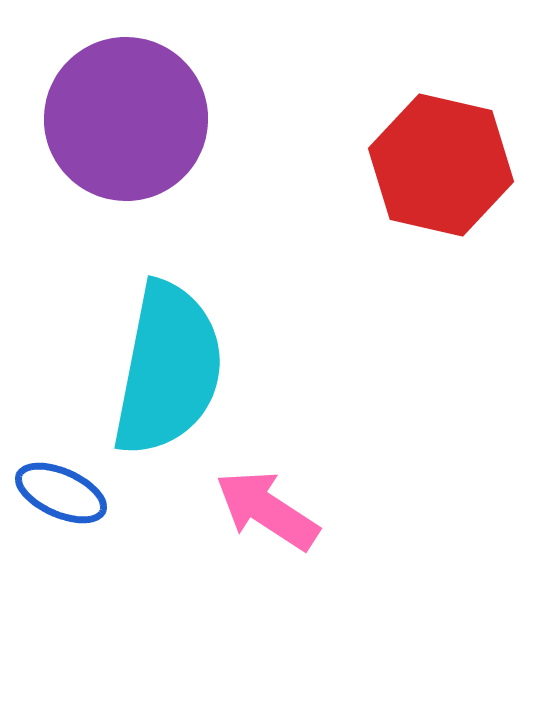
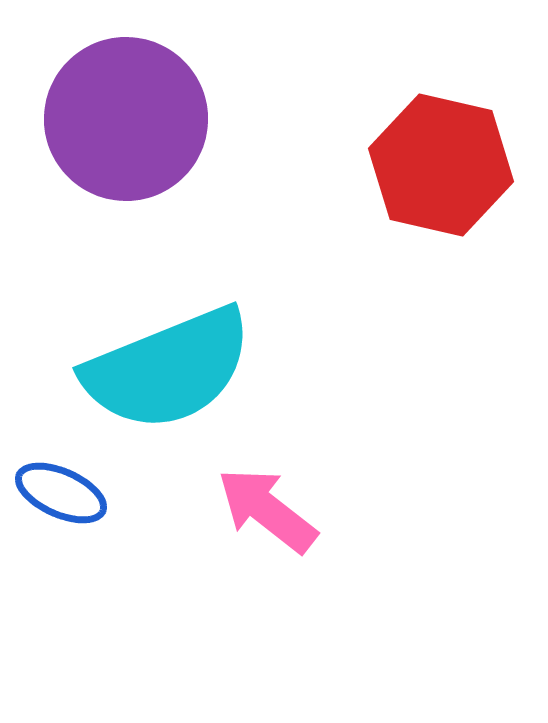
cyan semicircle: rotated 57 degrees clockwise
pink arrow: rotated 5 degrees clockwise
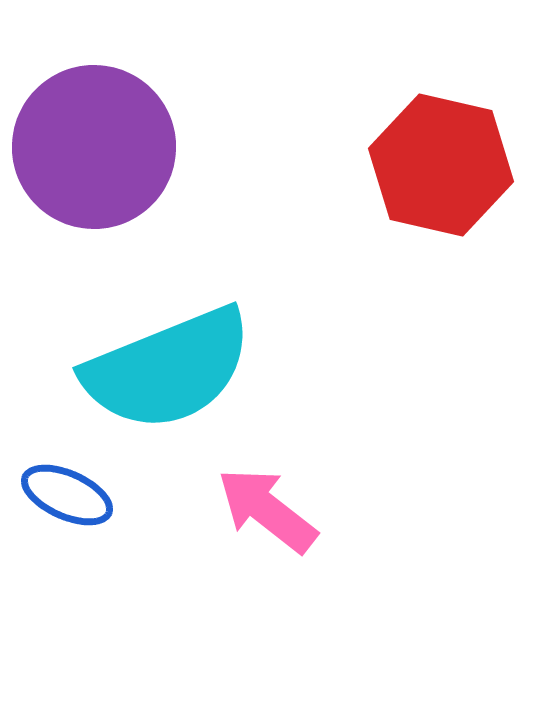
purple circle: moved 32 px left, 28 px down
blue ellipse: moved 6 px right, 2 px down
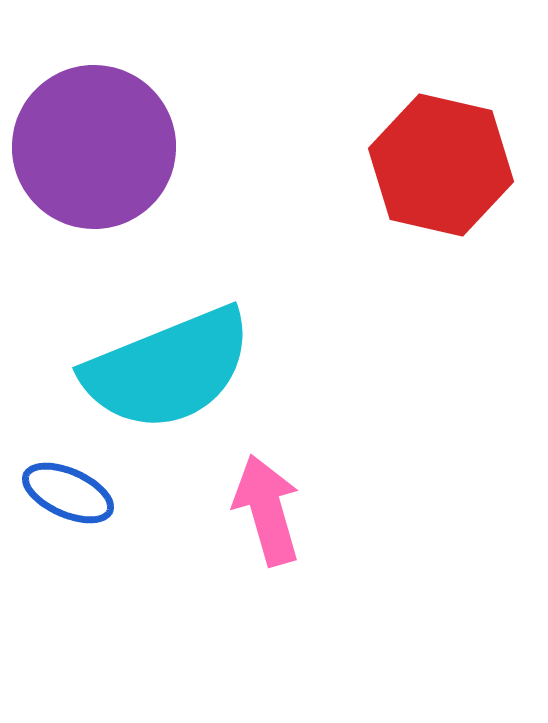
blue ellipse: moved 1 px right, 2 px up
pink arrow: rotated 36 degrees clockwise
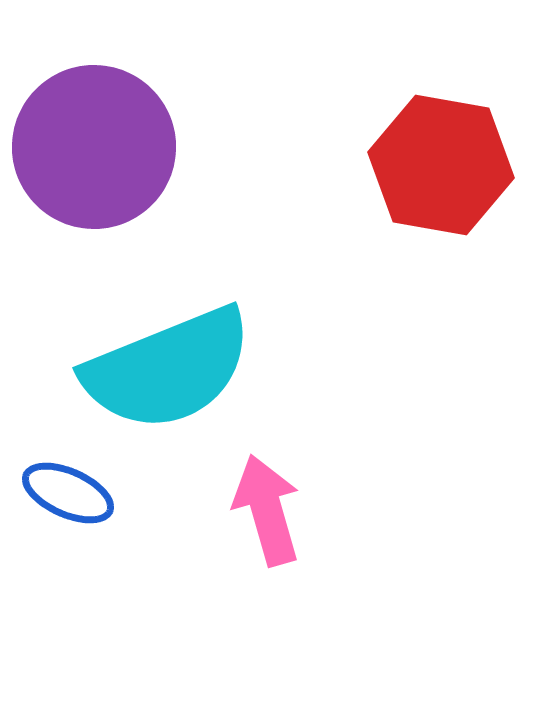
red hexagon: rotated 3 degrees counterclockwise
